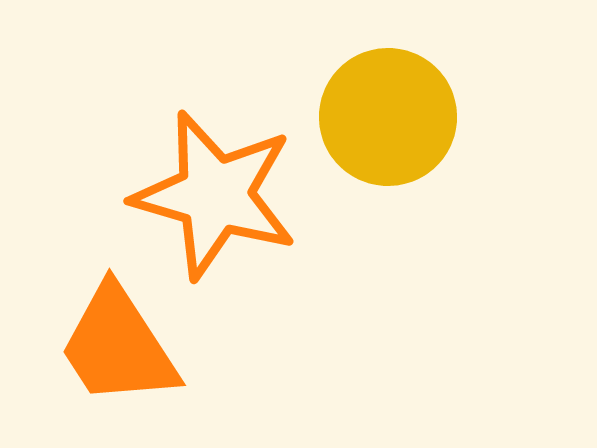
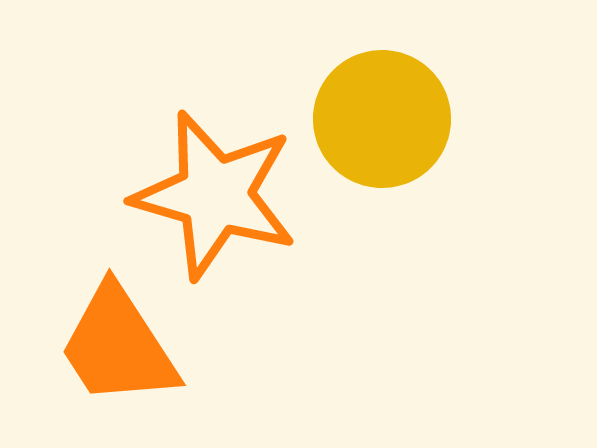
yellow circle: moved 6 px left, 2 px down
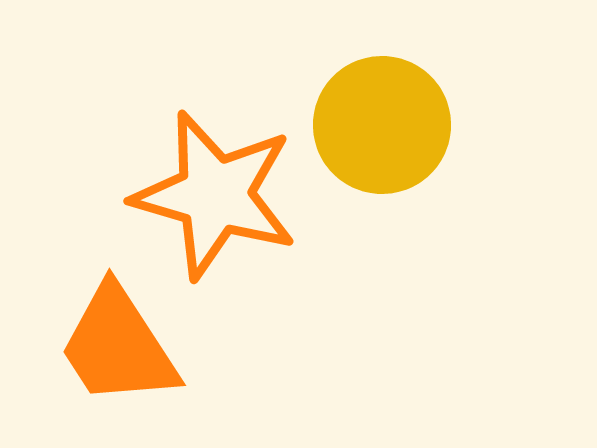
yellow circle: moved 6 px down
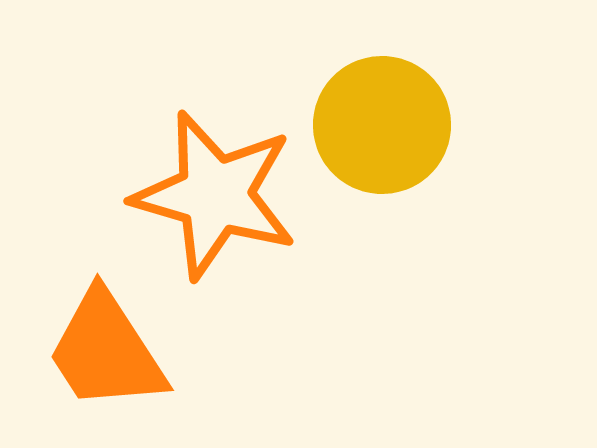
orange trapezoid: moved 12 px left, 5 px down
